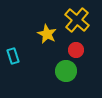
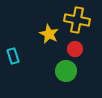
yellow cross: rotated 30 degrees counterclockwise
yellow star: moved 2 px right
red circle: moved 1 px left, 1 px up
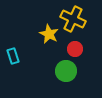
yellow cross: moved 4 px left, 1 px up; rotated 15 degrees clockwise
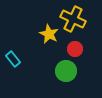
cyan rectangle: moved 3 px down; rotated 21 degrees counterclockwise
